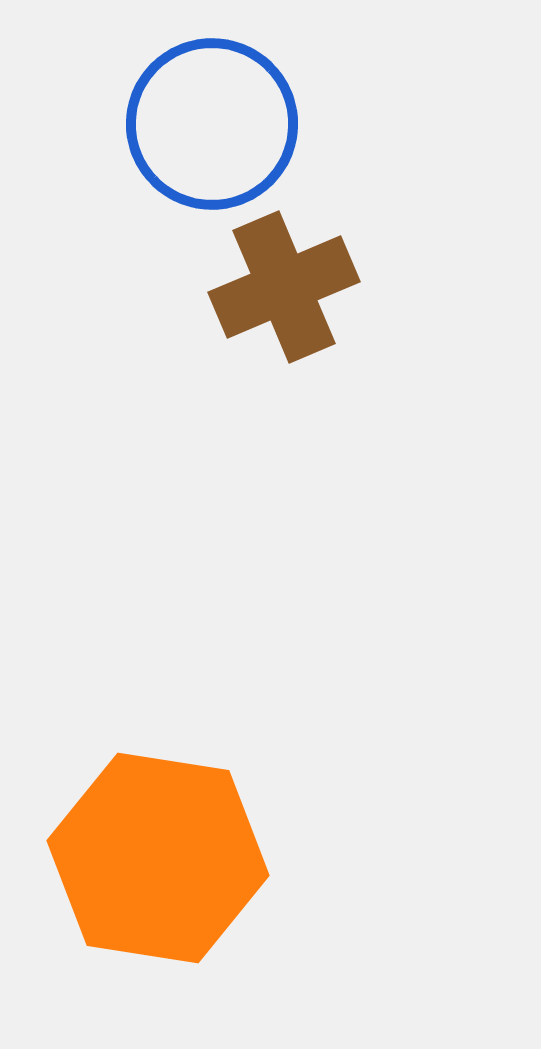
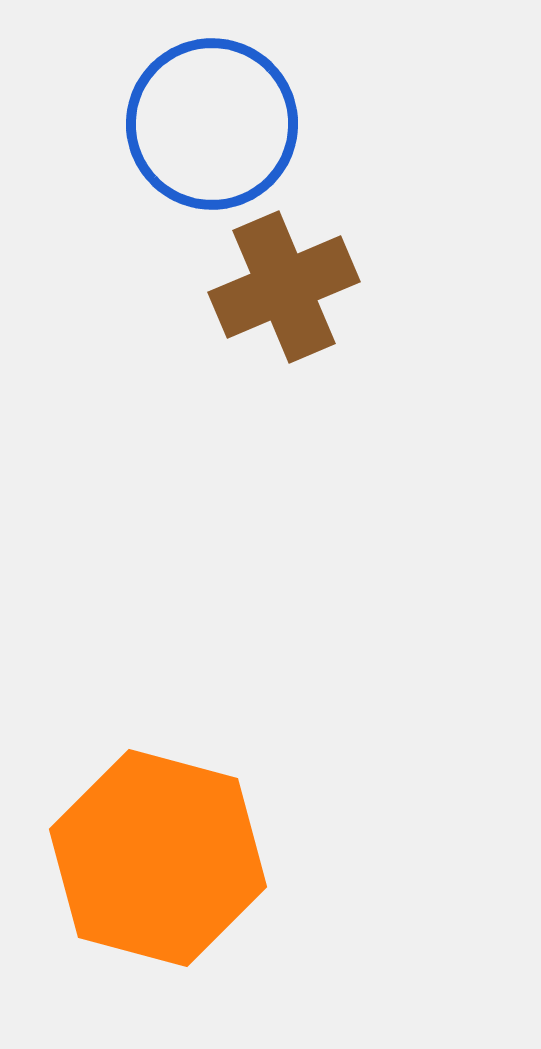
orange hexagon: rotated 6 degrees clockwise
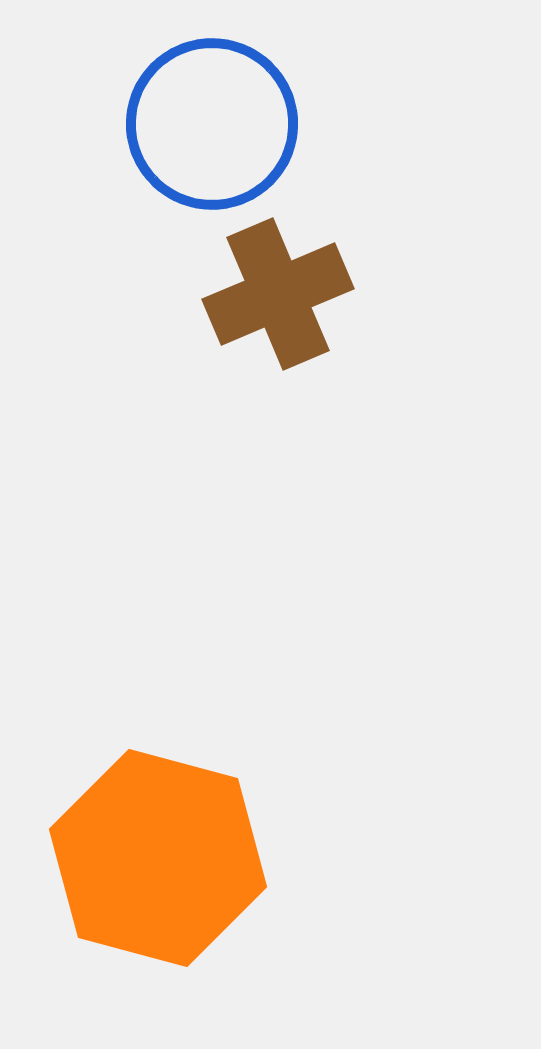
brown cross: moved 6 px left, 7 px down
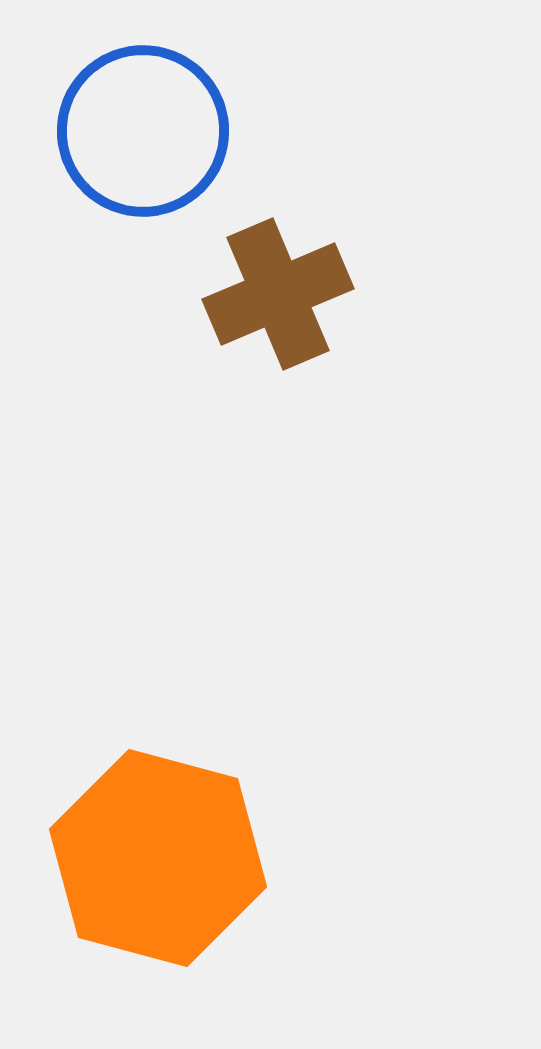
blue circle: moved 69 px left, 7 px down
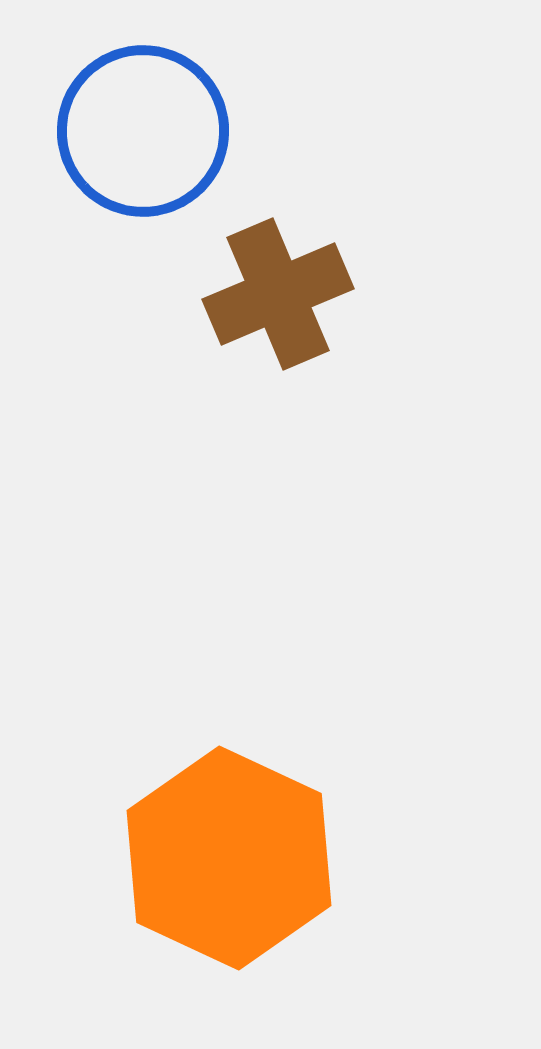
orange hexagon: moved 71 px right; rotated 10 degrees clockwise
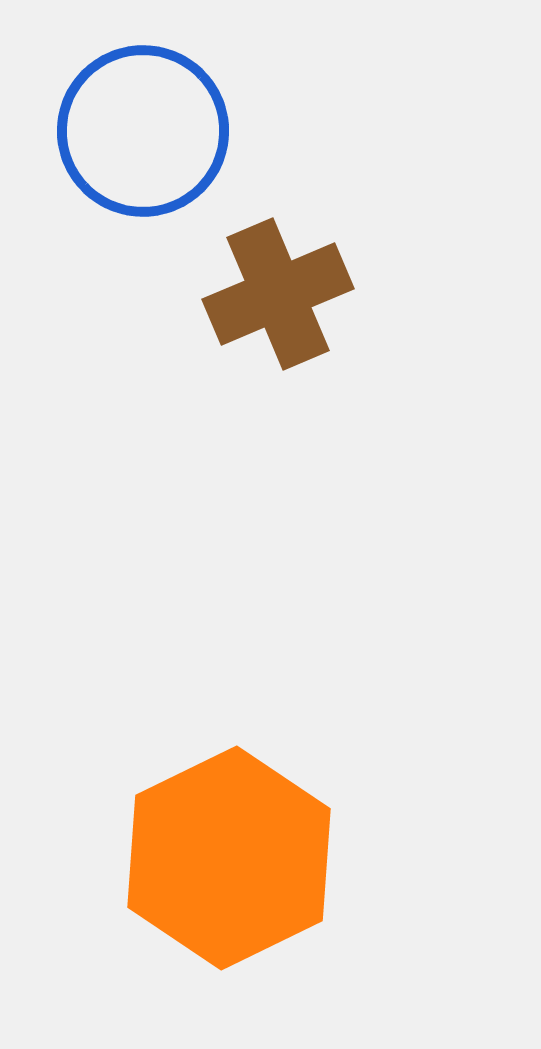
orange hexagon: rotated 9 degrees clockwise
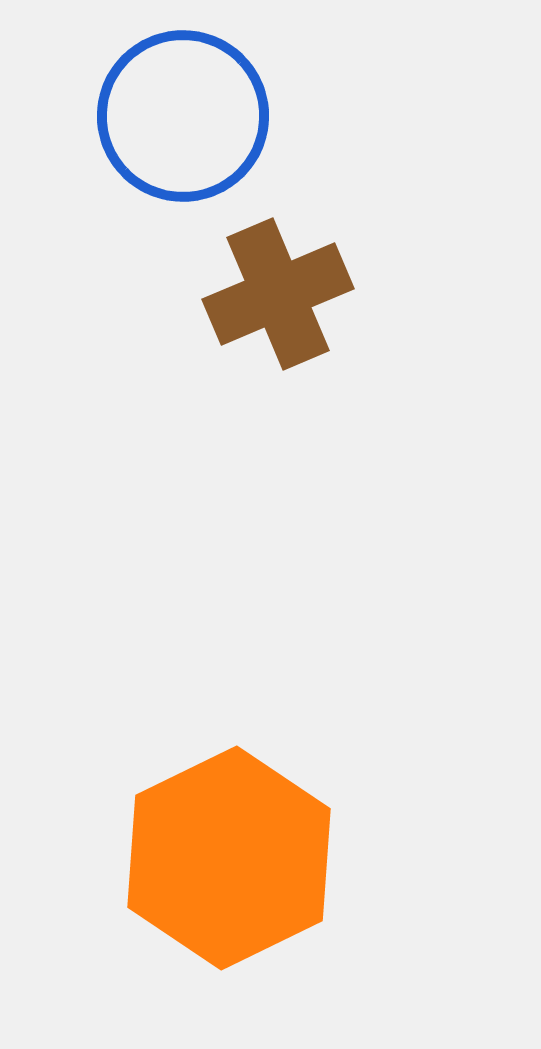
blue circle: moved 40 px right, 15 px up
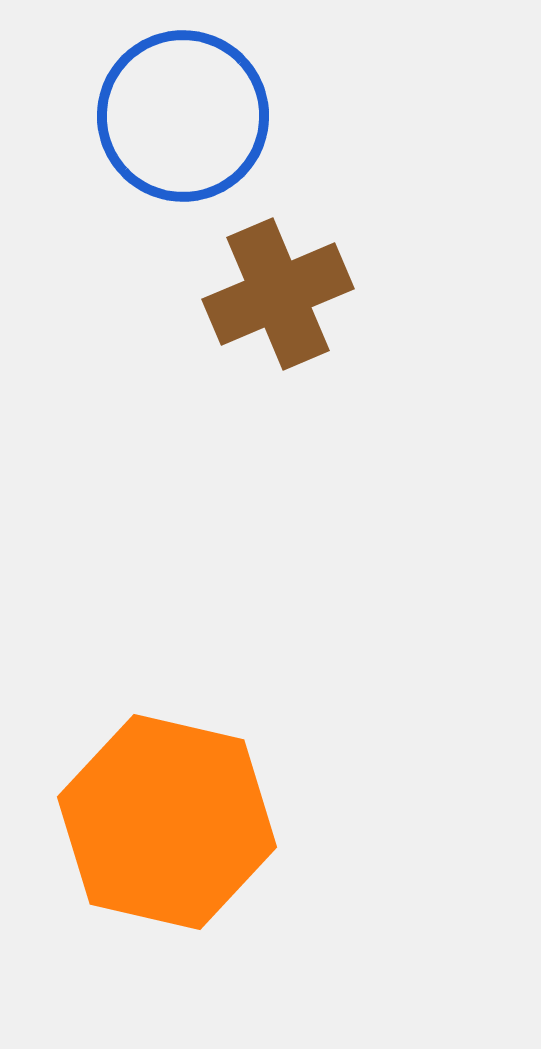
orange hexagon: moved 62 px left, 36 px up; rotated 21 degrees counterclockwise
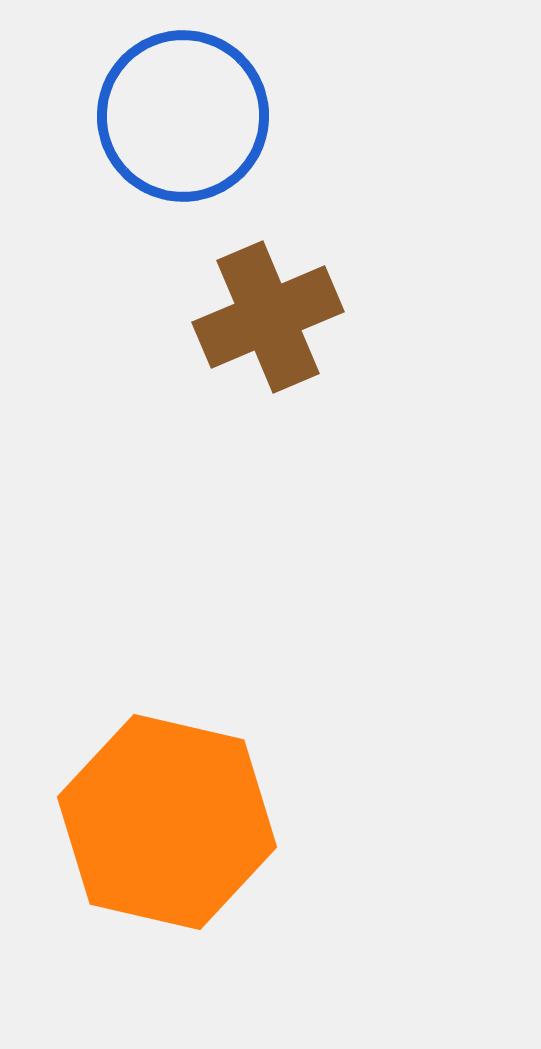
brown cross: moved 10 px left, 23 px down
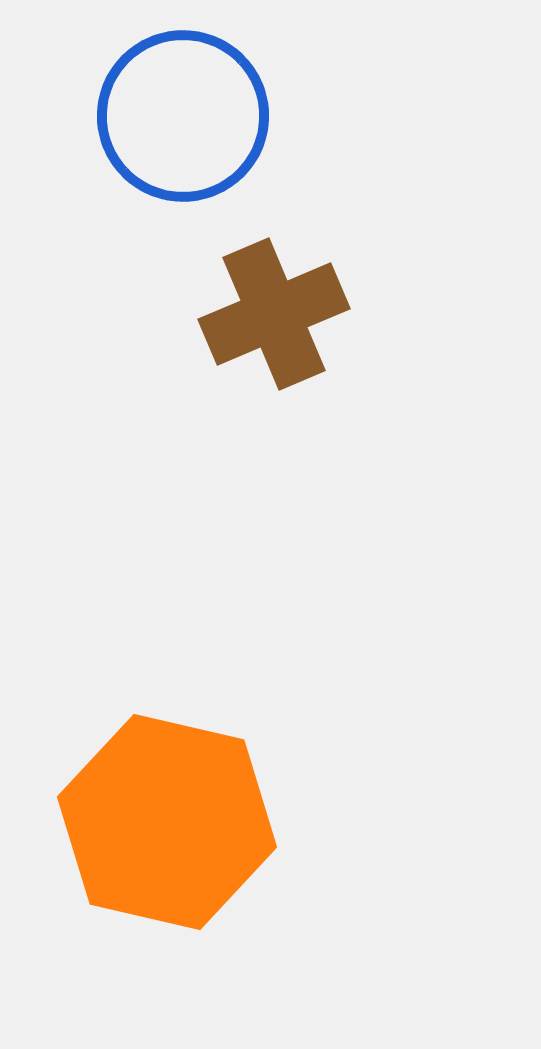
brown cross: moved 6 px right, 3 px up
